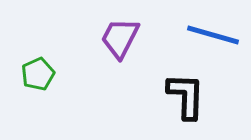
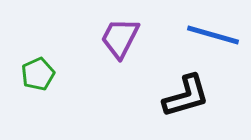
black L-shape: rotated 72 degrees clockwise
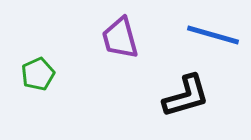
purple trapezoid: rotated 42 degrees counterclockwise
